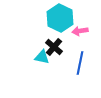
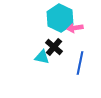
pink arrow: moved 5 px left, 3 px up
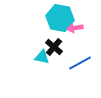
cyan hexagon: rotated 16 degrees counterclockwise
blue line: rotated 50 degrees clockwise
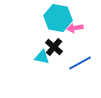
cyan hexagon: moved 2 px left
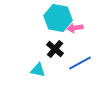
black cross: moved 1 px right, 2 px down
cyan triangle: moved 4 px left, 13 px down
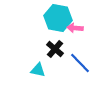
pink arrow: rotated 14 degrees clockwise
blue line: rotated 75 degrees clockwise
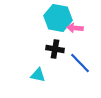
black cross: rotated 30 degrees counterclockwise
cyan triangle: moved 5 px down
